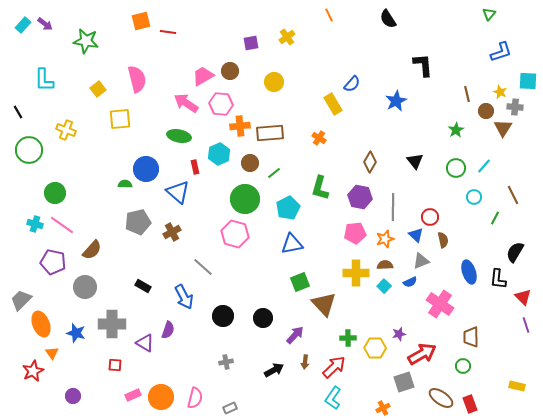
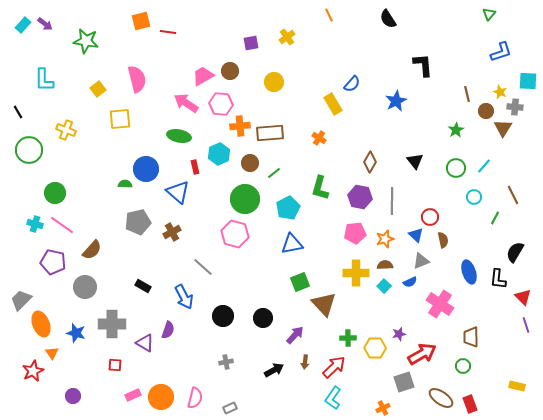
gray line at (393, 207): moved 1 px left, 6 px up
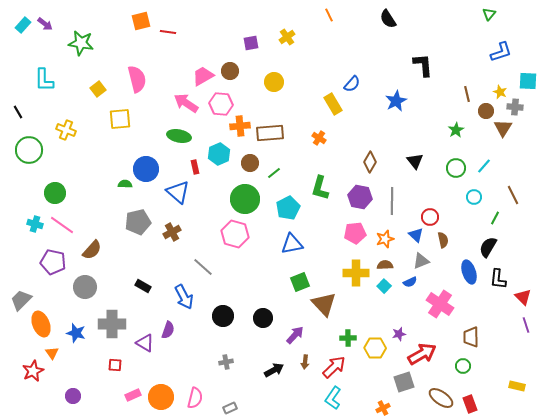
green star at (86, 41): moved 5 px left, 2 px down
black semicircle at (515, 252): moved 27 px left, 5 px up
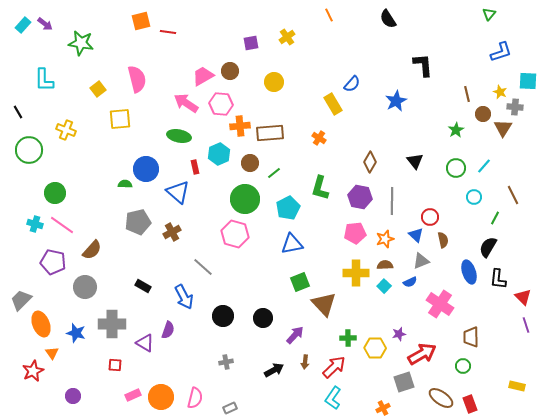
brown circle at (486, 111): moved 3 px left, 3 px down
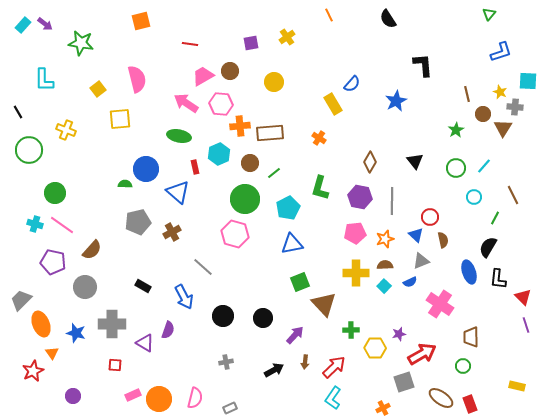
red line at (168, 32): moved 22 px right, 12 px down
green cross at (348, 338): moved 3 px right, 8 px up
orange circle at (161, 397): moved 2 px left, 2 px down
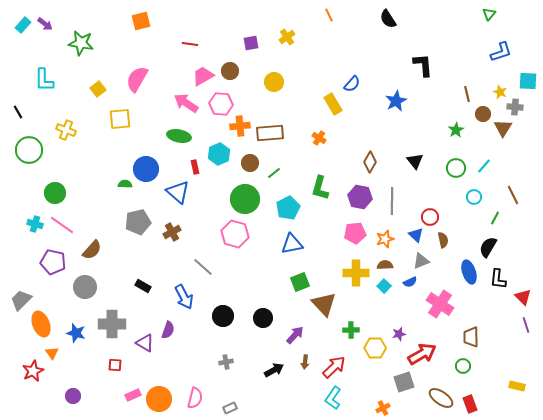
pink semicircle at (137, 79): rotated 136 degrees counterclockwise
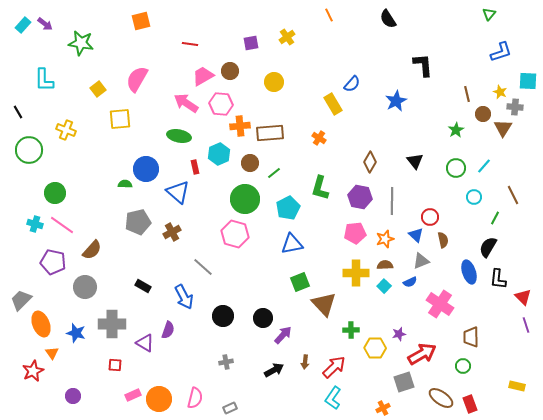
purple arrow at (295, 335): moved 12 px left
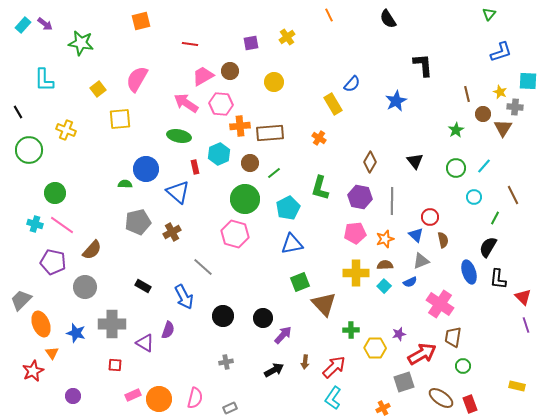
brown trapezoid at (471, 337): moved 18 px left; rotated 10 degrees clockwise
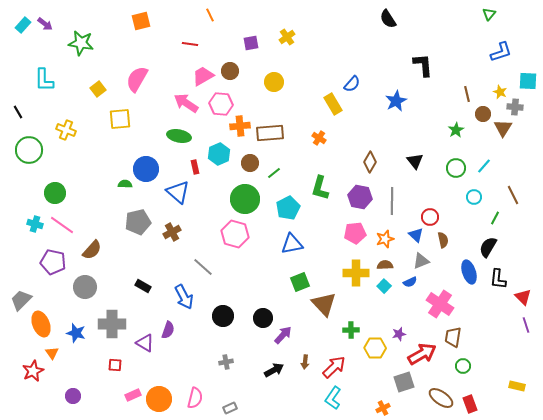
orange line at (329, 15): moved 119 px left
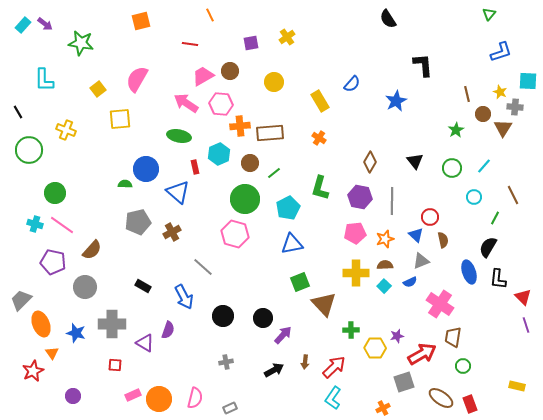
yellow rectangle at (333, 104): moved 13 px left, 3 px up
green circle at (456, 168): moved 4 px left
purple star at (399, 334): moved 2 px left, 2 px down
